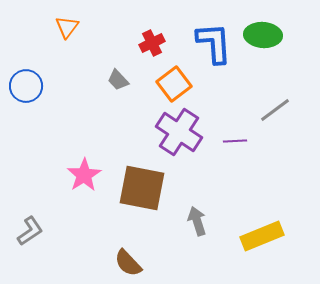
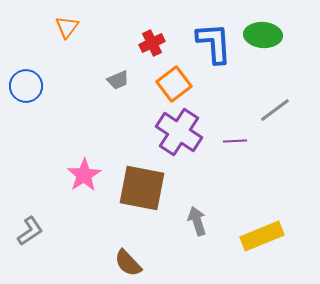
gray trapezoid: rotated 70 degrees counterclockwise
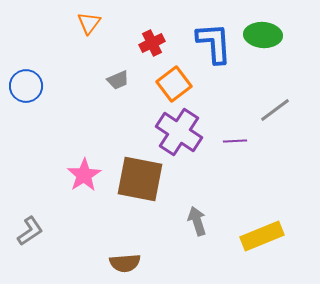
orange triangle: moved 22 px right, 4 px up
brown square: moved 2 px left, 9 px up
brown semicircle: moved 3 px left; rotated 52 degrees counterclockwise
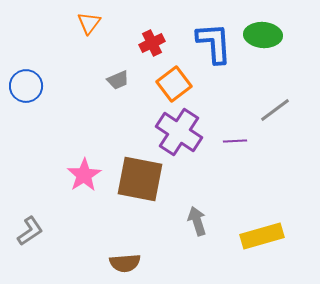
yellow rectangle: rotated 6 degrees clockwise
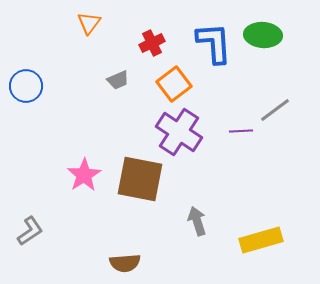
purple line: moved 6 px right, 10 px up
yellow rectangle: moved 1 px left, 4 px down
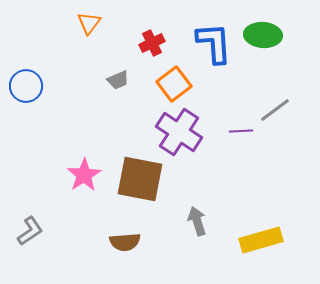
brown semicircle: moved 21 px up
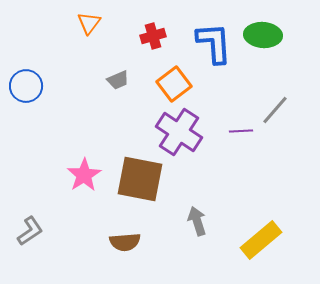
red cross: moved 1 px right, 7 px up; rotated 10 degrees clockwise
gray line: rotated 12 degrees counterclockwise
yellow rectangle: rotated 24 degrees counterclockwise
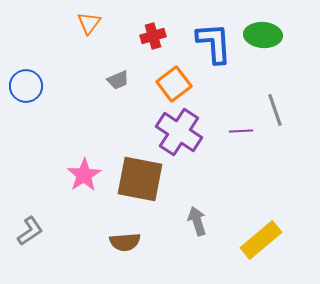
gray line: rotated 60 degrees counterclockwise
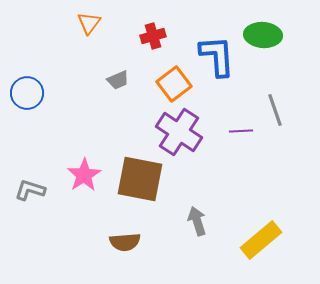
blue L-shape: moved 3 px right, 13 px down
blue circle: moved 1 px right, 7 px down
gray L-shape: moved 41 px up; rotated 128 degrees counterclockwise
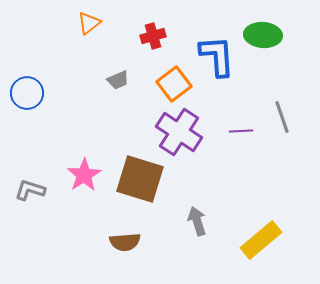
orange triangle: rotated 15 degrees clockwise
gray line: moved 7 px right, 7 px down
brown square: rotated 6 degrees clockwise
